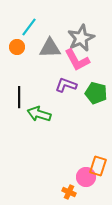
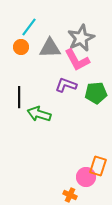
orange circle: moved 4 px right
green pentagon: rotated 20 degrees counterclockwise
orange cross: moved 1 px right, 3 px down
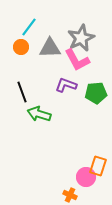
black line: moved 3 px right, 5 px up; rotated 20 degrees counterclockwise
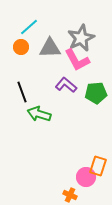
cyan line: rotated 12 degrees clockwise
purple L-shape: rotated 20 degrees clockwise
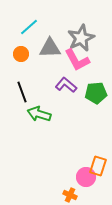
orange circle: moved 7 px down
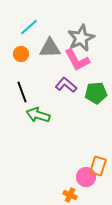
green arrow: moved 1 px left, 1 px down
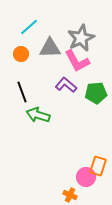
pink L-shape: moved 1 px down
